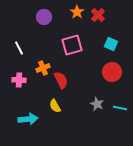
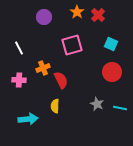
yellow semicircle: rotated 32 degrees clockwise
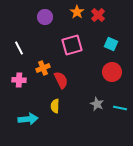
purple circle: moved 1 px right
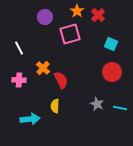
orange star: moved 1 px up
pink square: moved 2 px left, 11 px up
orange cross: rotated 24 degrees counterclockwise
cyan arrow: moved 2 px right
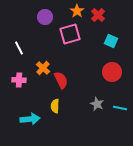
cyan square: moved 3 px up
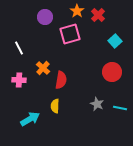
cyan square: moved 4 px right; rotated 24 degrees clockwise
red semicircle: rotated 36 degrees clockwise
cyan arrow: rotated 24 degrees counterclockwise
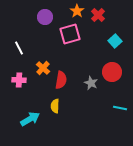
gray star: moved 6 px left, 21 px up
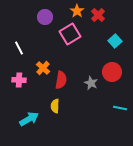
pink square: rotated 15 degrees counterclockwise
cyan arrow: moved 1 px left
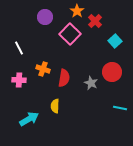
red cross: moved 3 px left, 6 px down
pink square: rotated 15 degrees counterclockwise
orange cross: moved 1 px down; rotated 24 degrees counterclockwise
red semicircle: moved 3 px right, 2 px up
